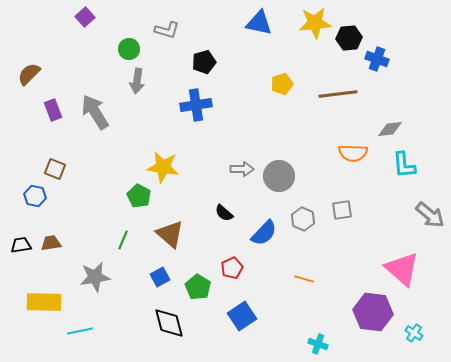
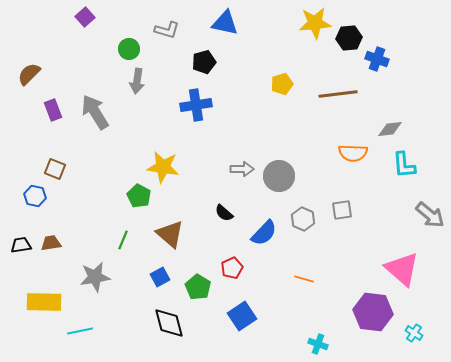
blue triangle at (259, 23): moved 34 px left
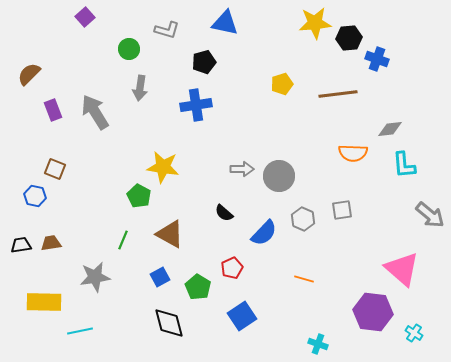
gray arrow at (137, 81): moved 3 px right, 7 px down
brown triangle at (170, 234): rotated 12 degrees counterclockwise
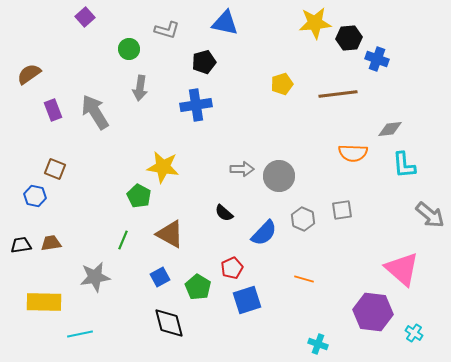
brown semicircle at (29, 74): rotated 10 degrees clockwise
blue square at (242, 316): moved 5 px right, 16 px up; rotated 16 degrees clockwise
cyan line at (80, 331): moved 3 px down
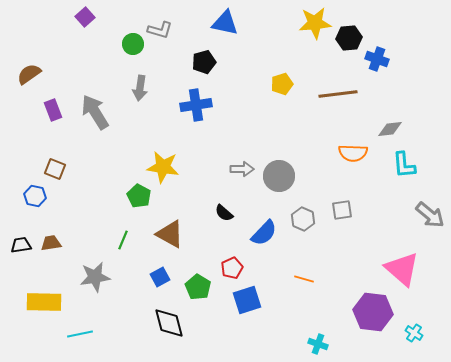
gray L-shape at (167, 30): moved 7 px left
green circle at (129, 49): moved 4 px right, 5 px up
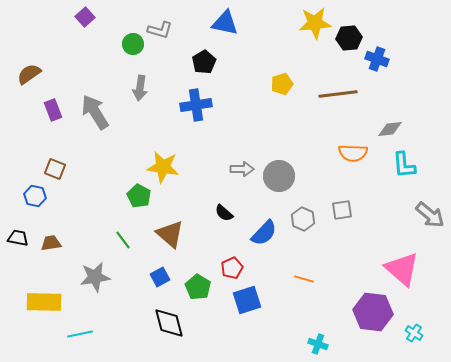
black pentagon at (204, 62): rotated 15 degrees counterclockwise
brown triangle at (170, 234): rotated 12 degrees clockwise
green line at (123, 240): rotated 60 degrees counterclockwise
black trapezoid at (21, 245): moved 3 px left, 7 px up; rotated 20 degrees clockwise
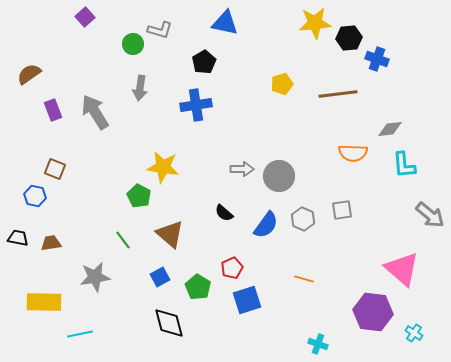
blue semicircle at (264, 233): moved 2 px right, 8 px up; rotated 8 degrees counterclockwise
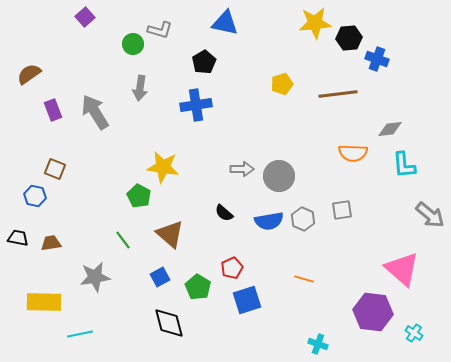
blue semicircle at (266, 225): moved 3 px right, 4 px up; rotated 44 degrees clockwise
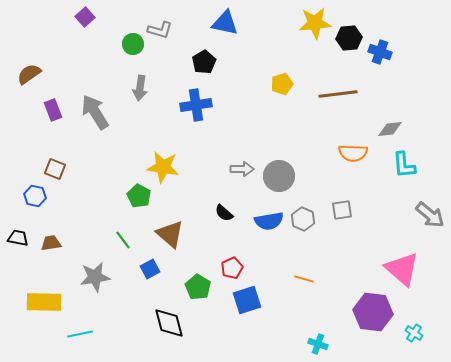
blue cross at (377, 59): moved 3 px right, 7 px up
blue square at (160, 277): moved 10 px left, 8 px up
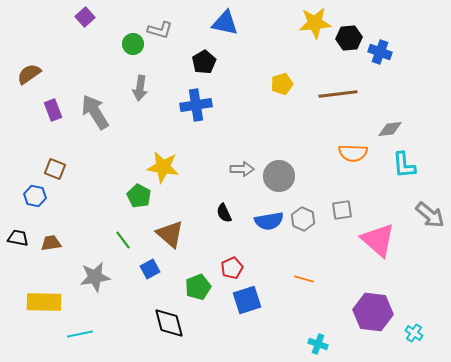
black semicircle at (224, 213): rotated 24 degrees clockwise
pink triangle at (402, 269): moved 24 px left, 29 px up
green pentagon at (198, 287): rotated 20 degrees clockwise
